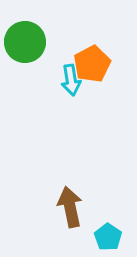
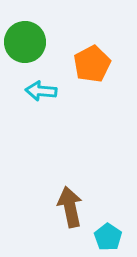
cyan arrow: moved 30 px left, 11 px down; rotated 104 degrees clockwise
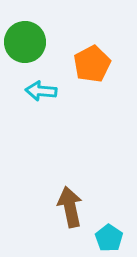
cyan pentagon: moved 1 px right, 1 px down
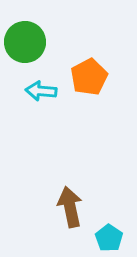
orange pentagon: moved 3 px left, 13 px down
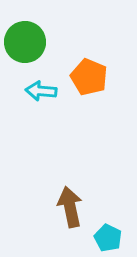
orange pentagon: rotated 21 degrees counterclockwise
cyan pentagon: moved 1 px left; rotated 8 degrees counterclockwise
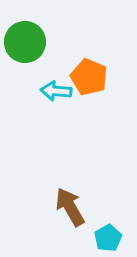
cyan arrow: moved 15 px right
brown arrow: rotated 18 degrees counterclockwise
cyan pentagon: rotated 16 degrees clockwise
